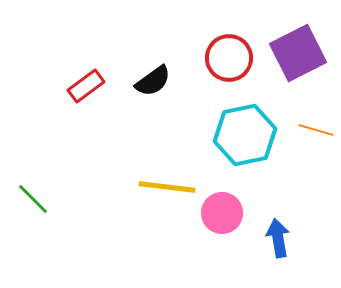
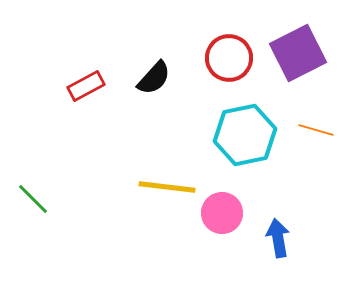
black semicircle: moved 1 px right, 3 px up; rotated 12 degrees counterclockwise
red rectangle: rotated 9 degrees clockwise
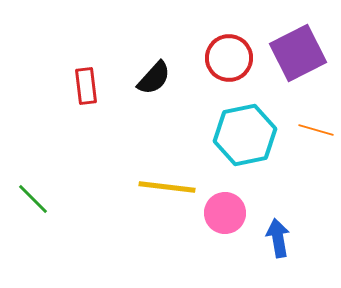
red rectangle: rotated 69 degrees counterclockwise
pink circle: moved 3 px right
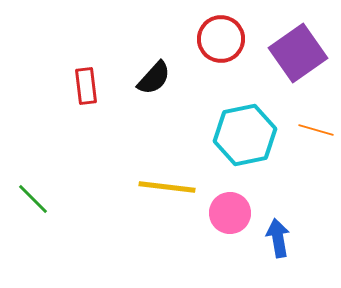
purple square: rotated 8 degrees counterclockwise
red circle: moved 8 px left, 19 px up
pink circle: moved 5 px right
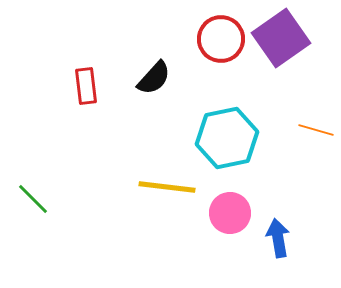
purple square: moved 17 px left, 15 px up
cyan hexagon: moved 18 px left, 3 px down
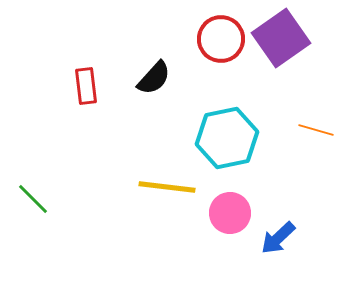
blue arrow: rotated 123 degrees counterclockwise
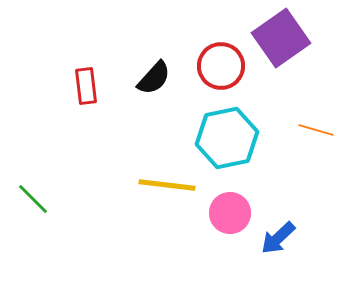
red circle: moved 27 px down
yellow line: moved 2 px up
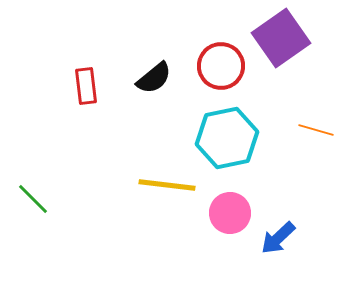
black semicircle: rotated 9 degrees clockwise
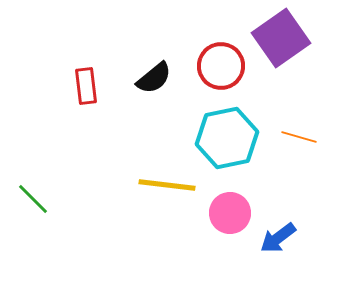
orange line: moved 17 px left, 7 px down
blue arrow: rotated 6 degrees clockwise
